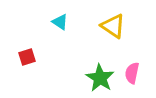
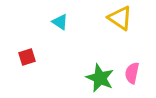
yellow triangle: moved 7 px right, 8 px up
green star: rotated 8 degrees counterclockwise
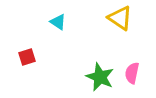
cyan triangle: moved 2 px left
green star: moved 1 px up
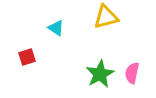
yellow triangle: moved 14 px left, 1 px up; rotated 48 degrees counterclockwise
cyan triangle: moved 2 px left, 6 px down
green star: moved 3 px up; rotated 20 degrees clockwise
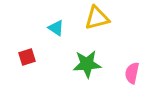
yellow triangle: moved 9 px left, 1 px down
green star: moved 13 px left, 10 px up; rotated 24 degrees clockwise
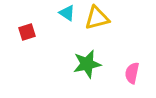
cyan triangle: moved 11 px right, 15 px up
red square: moved 25 px up
green star: rotated 8 degrees counterclockwise
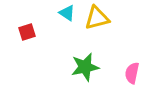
green star: moved 2 px left, 3 px down
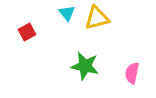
cyan triangle: rotated 18 degrees clockwise
red square: rotated 12 degrees counterclockwise
green star: moved 1 px up; rotated 24 degrees clockwise
